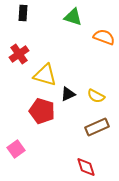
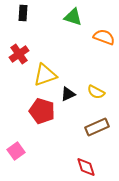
yellow triangle: rotated 35 degrees counterclockwise
yellow semicircle: moved 4 px up
pink square: moved 2 px down
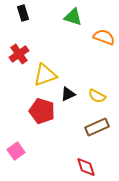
black rectangle: rotated 21 degrees counterclockwise
yellow semicircle: moved 1 px right, 4 px down
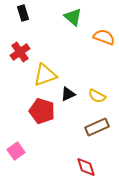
green triangle: rotated 24 degrees clockwise
red cross: moved 1 px right, 2 px up
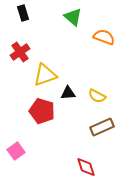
black triangle: moved 1 px up; rotated 21 degrees clockwise
brown rectangle: moved 5 px right
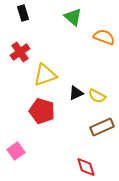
black triangle: moved 8 px right; rotated 21 degrees counterclockwise
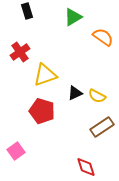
black rectangle: moved 4 px right, 2 px up
green triangle: rotated 48 degrees clockwise
orange semicircle: moved 1 px left; rotated 15 degrees clockwise
black triangle: moved 1 px left
brown rectangle: rotated 10 degrees counterclockwise
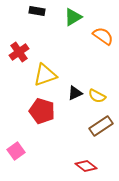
black rectangle: moved 10 px right; rotated 63 degrees counterclockwise
orange semicircle: moved 1 px up
red cross: moved 1 px left
brown rectangle: moved 1 px left, 1 px up
red diamond: moved 1 px up; rotated 35 degrees counterclockwise
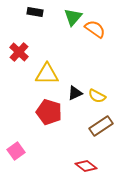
black rectangle: moved 2 px left, 1 px down
green triangle: rotated 18 degrees counterclockwise
orange semicircle: moved 8 px left, 7 px up
red cross: rotated 12 degrees counterclockwise
yellow triangle: moved 2 px right, 1 px up; rotated 20 degrees clockwise
red pentagon: moved 7 px right, 1 px down
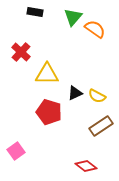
red cross: moved 2 px right
